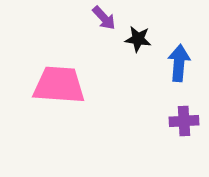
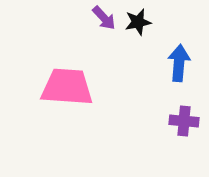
black star: moved 17 px up; rotated 20 degrees counterclockwise
pink trapezoid: moved 8 px right, 2 px down
purple cross: rotated 8 degrees clockwise
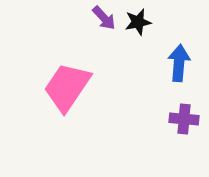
pink trapezoid: rotated 60 degrees counterclockwise
purple cross: moved 2 px up
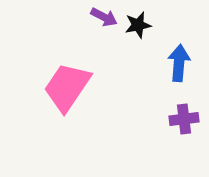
purple arrow: moved 1 px up; rotated 20 degrees counterclockwise
black star: moved 3 px down
purple cross: rotated 12 degrees counterclockwise
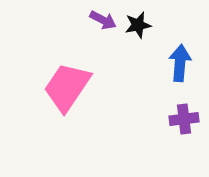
purple arrow: moved 1 px left, 3 px down
blue arrow: moved 1 px right
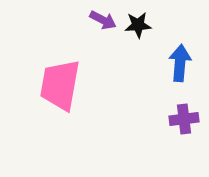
black star: rotated 8 degrees clockwise
pink trapezoid: moved 7 px left, 2 px up; rotated 24 degrees counterclockwise
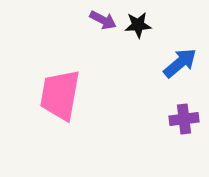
blue arrow: rotated 45 degrees clockwise
pink trapezoid: moved 10 px down
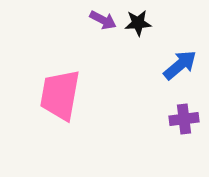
black star: moved 2 px up
blue arrow: moved 2 px down
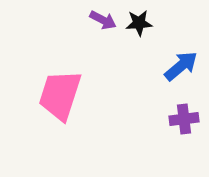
black star: moved 1 px right
blue arrow: moved 1 px right, 1 px down
pink trapezoid: rotated 8 degrees clockwise
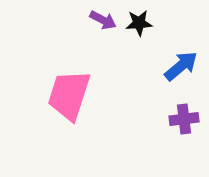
pink trapezoid: moved 9 px right
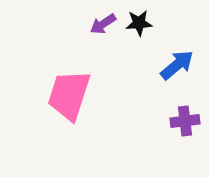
purple arrow: moved 4 px down; rotated 120 degrees clockwise
blue arrow: moved 4 px left, 1 px up
purple cross: moved 1 px right, 2 px down
